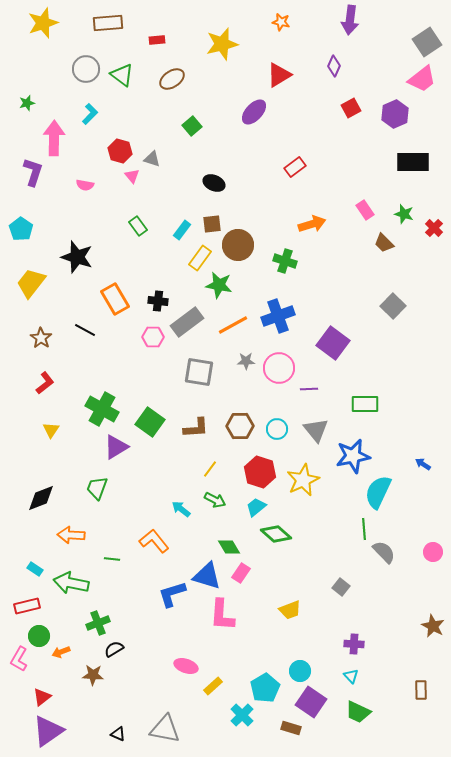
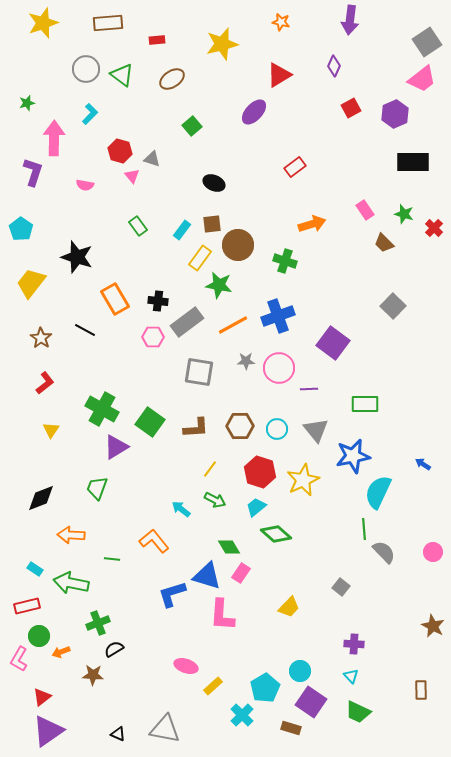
yellow trapezoid at (290, 610): moved 1 px left, 3 px up; rotated 25 degrees counterclockwise
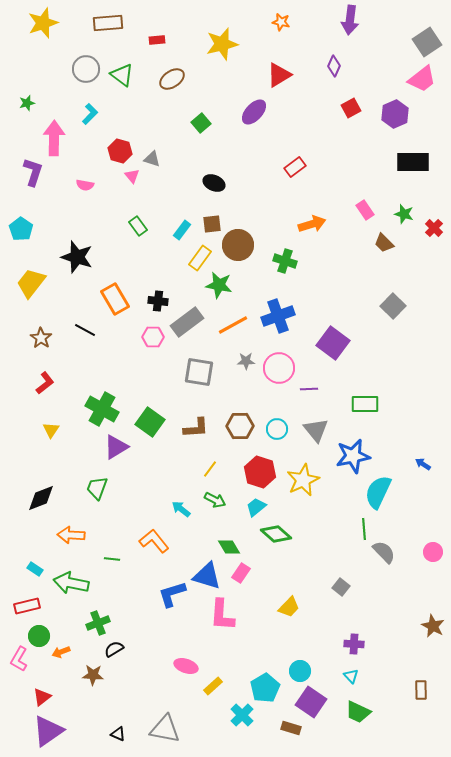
green square at (192, 126): moved 9 px right, 3 px up
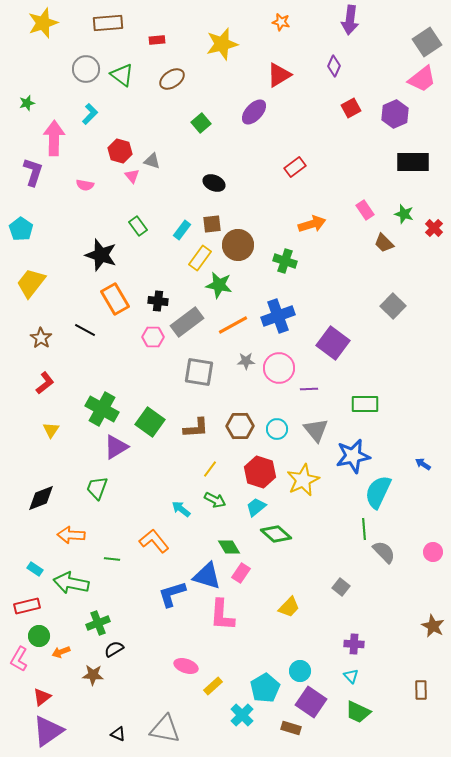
gray triangle at (152, 159): moved 2 px down
black star at (77, 257): moved 24 px right, 2 px up
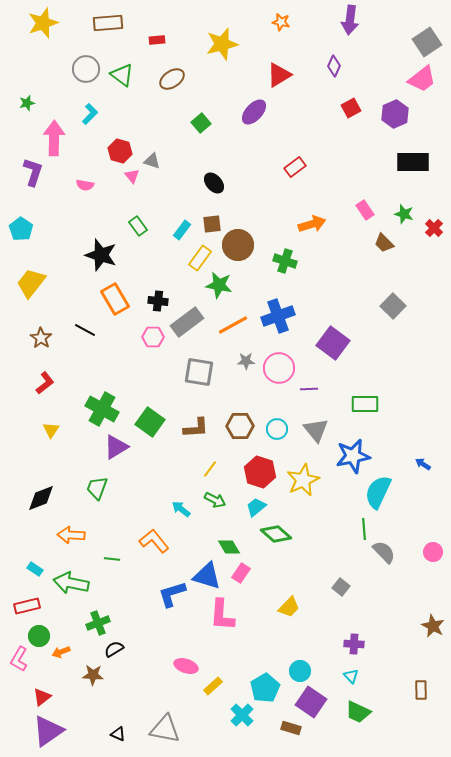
black ellipse at (214, 183): rotated 25 degrees clockwise
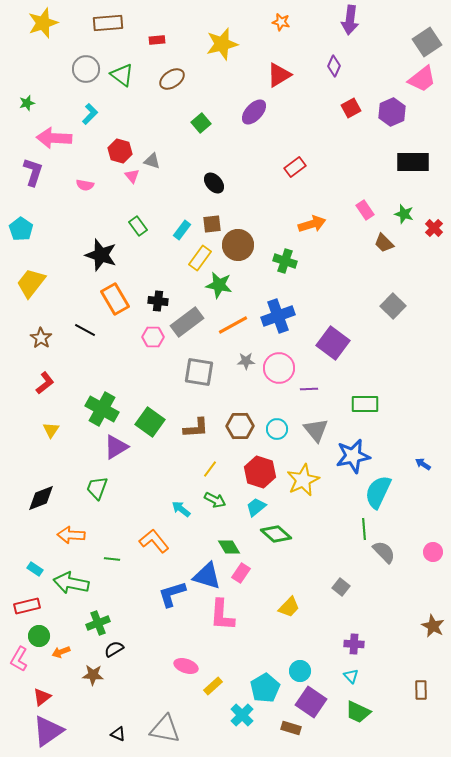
purple hexagon at (395, 114): moved 3 px left, 2 px up
pink arrow at (54, 138): rotated 88 degrees counterclockwise
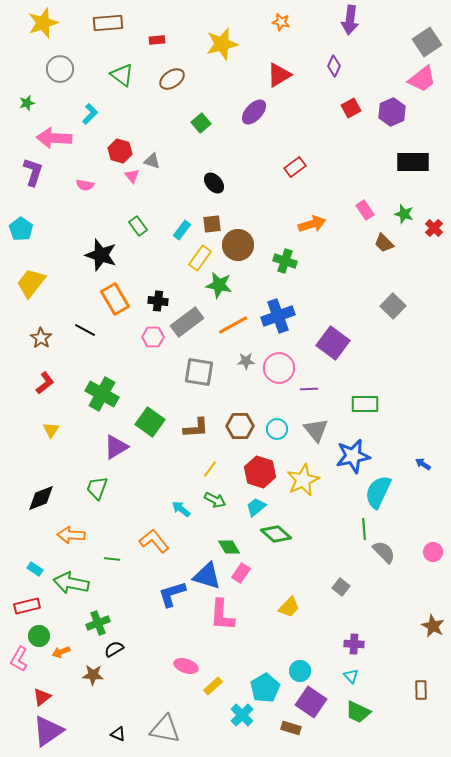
gray circle at (86, 69): moved 26 px left
green cross at (102, 409): moved 15 px up
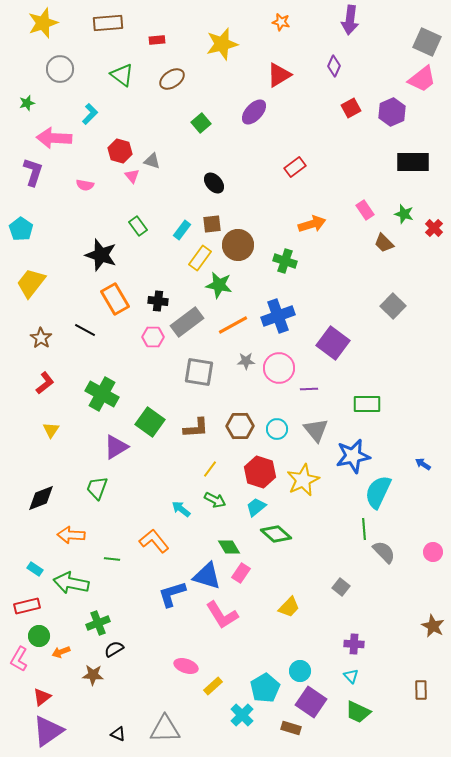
gray square at (427, 42): rotated 32 degrees counterclockwise
green rectangle at (365, 404): moved 2 px right
pink L-shape at (222, 615): rotated 36 degrees counterclockwise
gray triangle at (165, 729): rotated 12 degrees counterclockwise
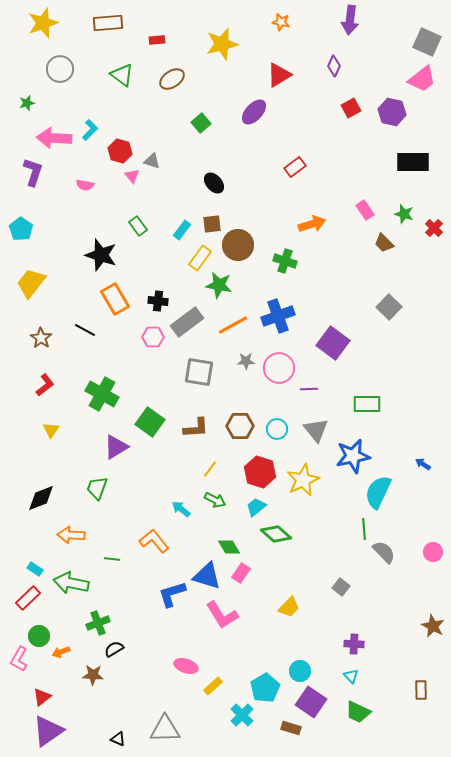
purple hexagon at (392, 112): rotated 24 degrees counterclockwise
cyan L-shape at (90, 114): moved 16 px down
gray square at (393, 306): moved 4 px left, 1 px down
red L-shape at (45, 383): moved 2 px down
red rectangle at (27, 606): moved 1 px right, 8 px up; rotated 30 degrees counterclockwise
black triangle at (118, 734): moved 5 px down
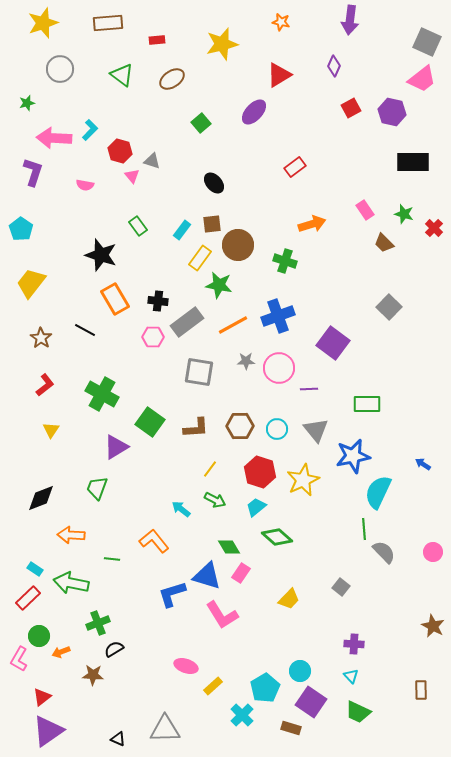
green diamond at (276, 534): moved 1 px right, 3 px down
yellow trapezoid at (289, 607): moved 8 px up
